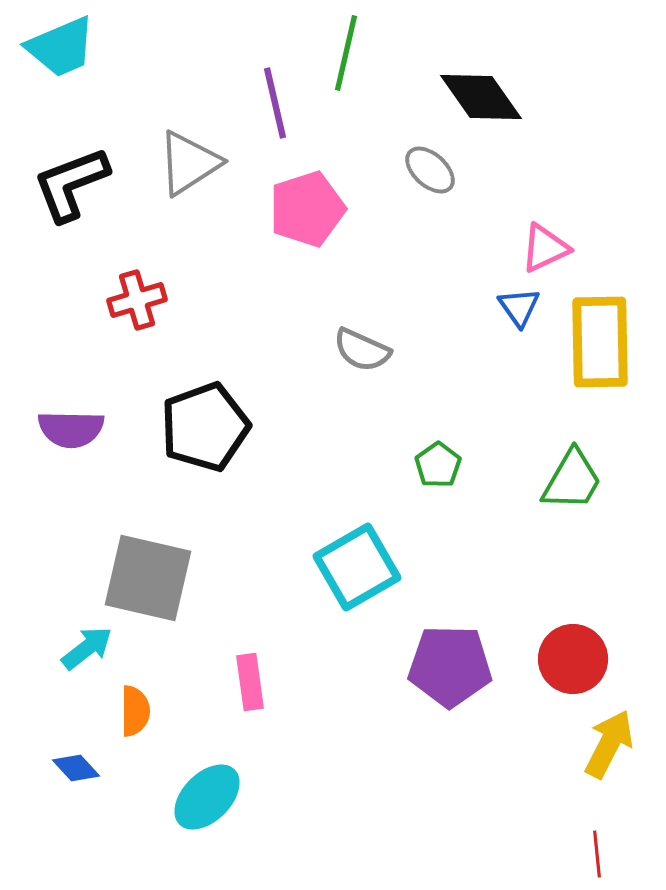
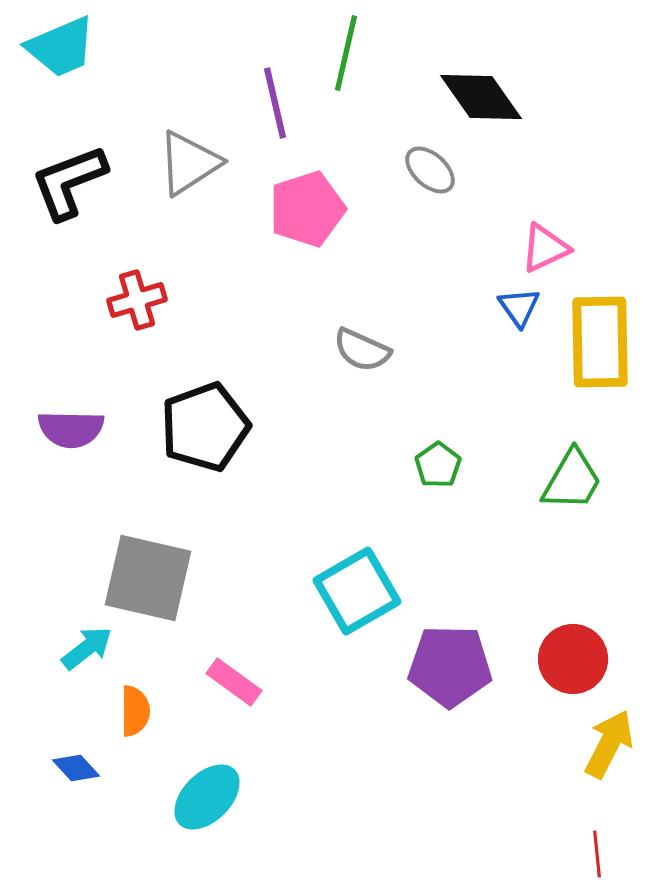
black L-shape: moved 2 px left, 2 px up
cyan square: moved 24 px down
pink rectangle: moved 16 px left; rotated 46 degrees counterclockwise
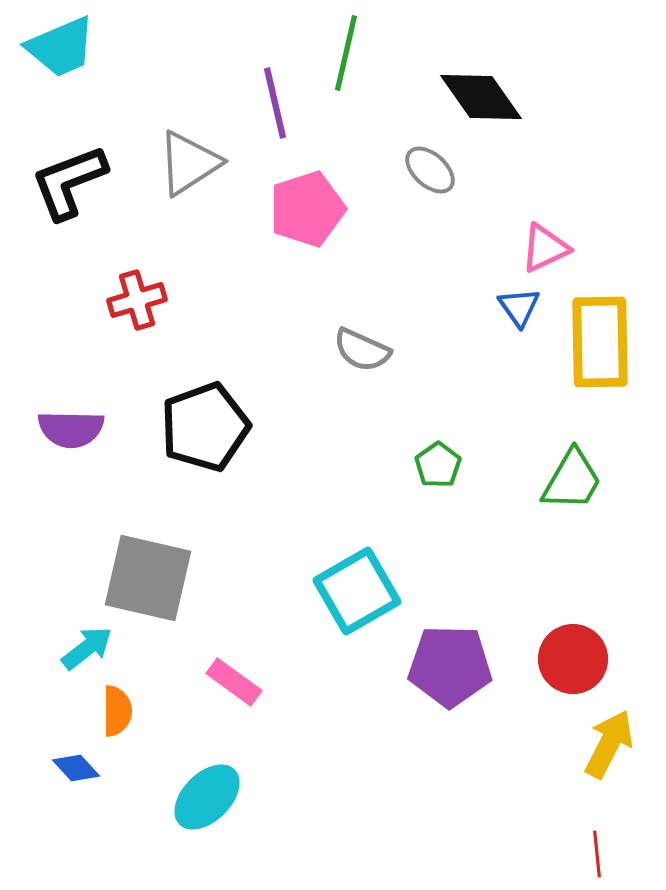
orange semicircle: moved 18 px left
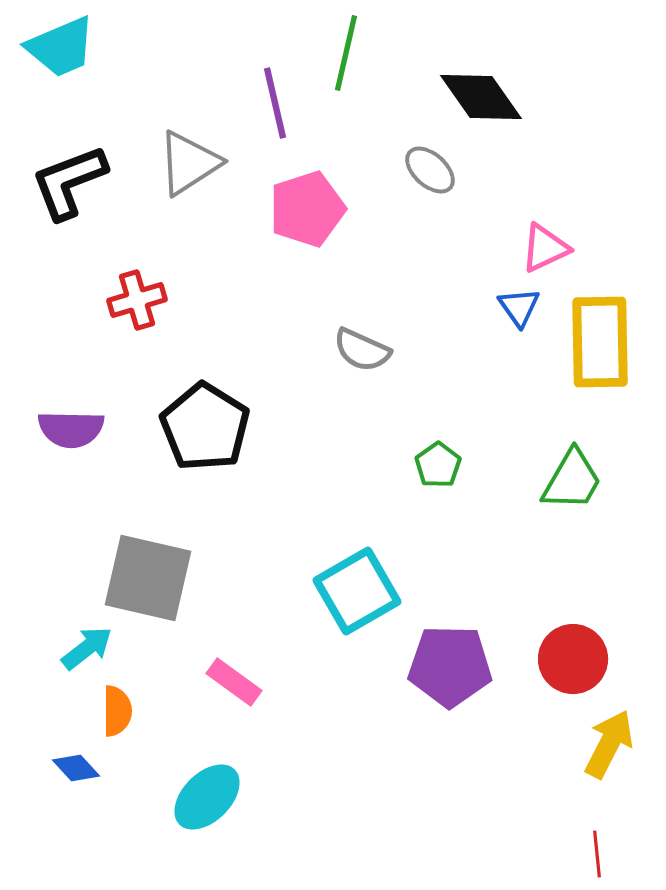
black pentagon: rotated 20 degrees counterclockwise
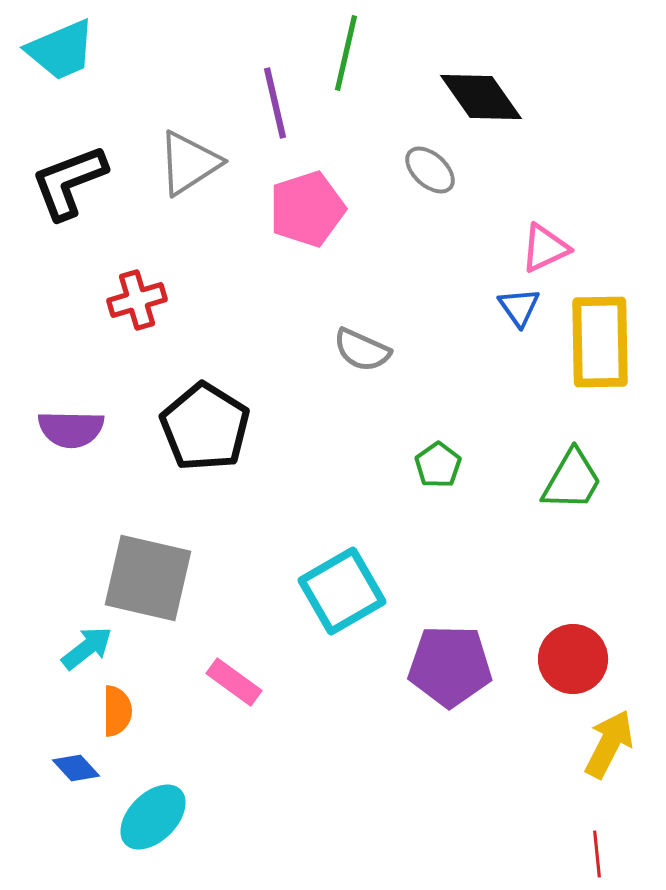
cyan trapezoid: moved 3 px down
cyan square: moved 15 px left
cyan ellipse: moved 54 px left, 20 px down
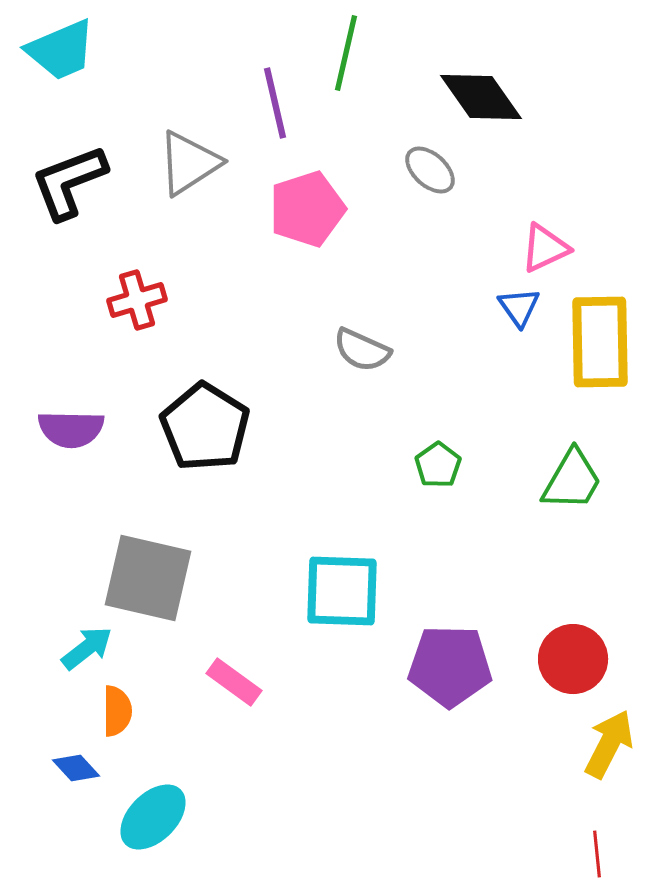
cyan square: rotated 32 degrees clockwise
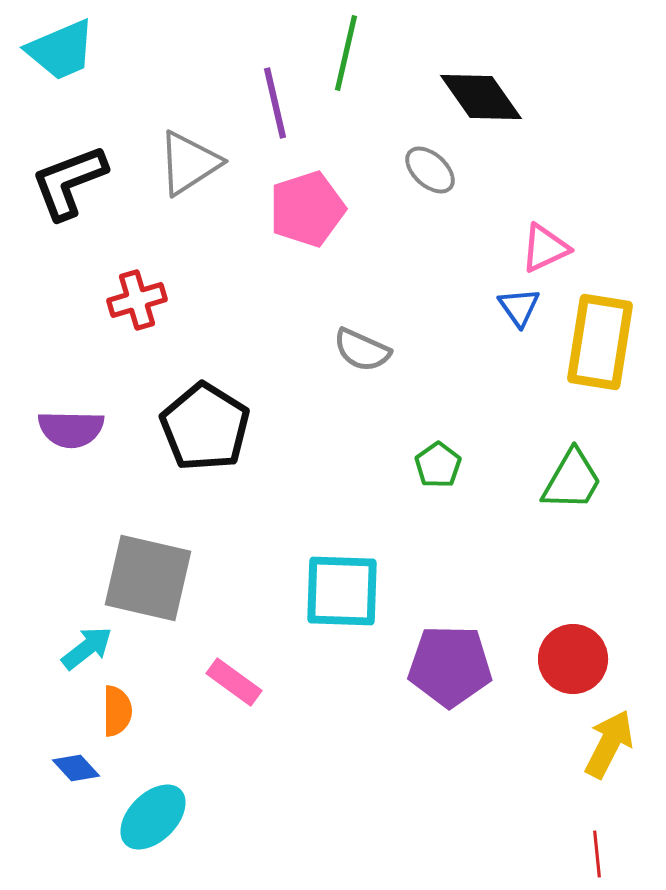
yellow rectangle: rotated 10 degrees clockwise
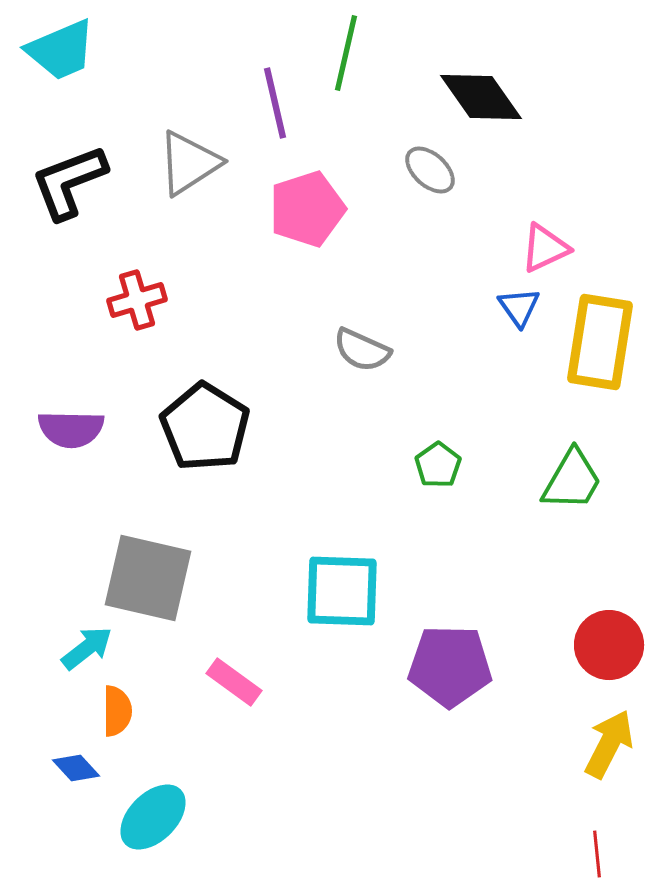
red circle: moved 36 px right, 14 px up
